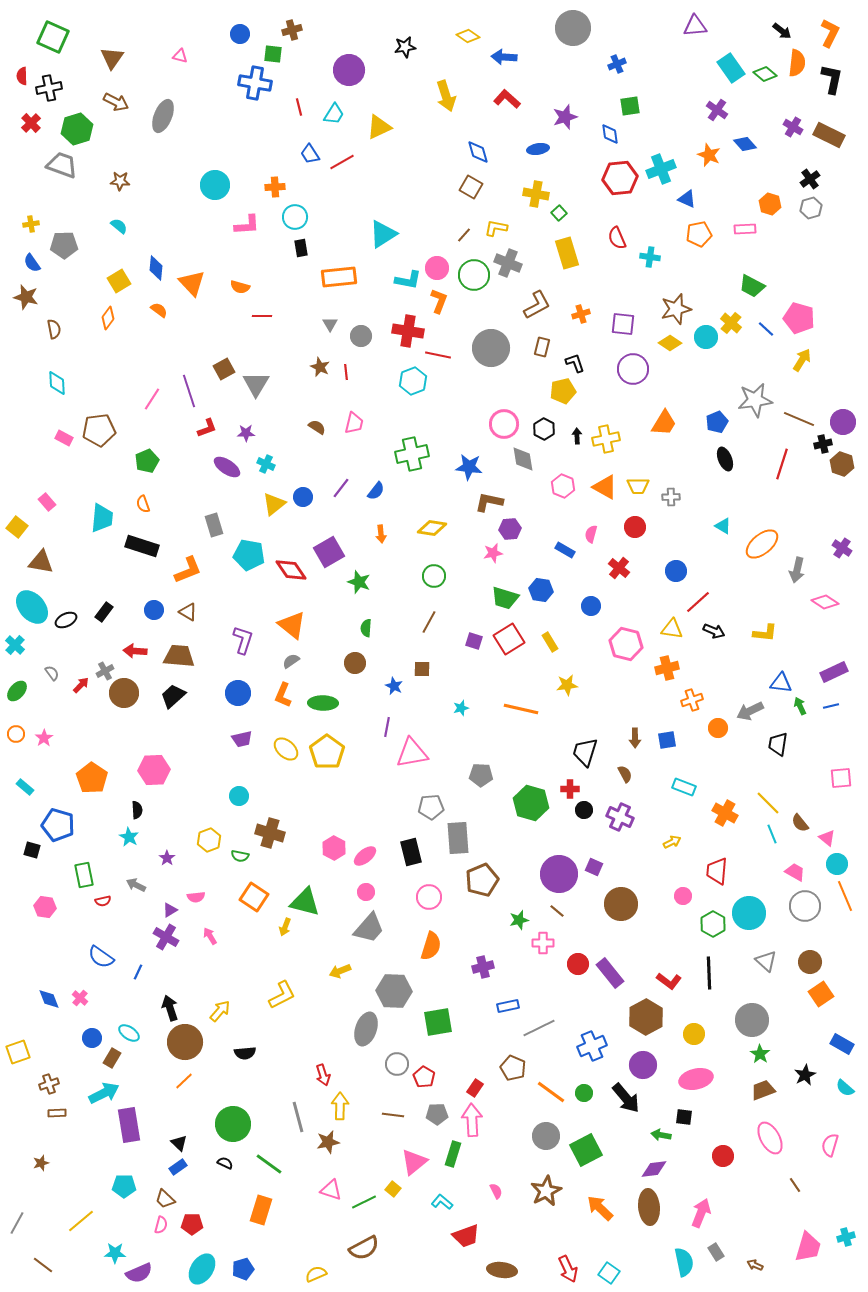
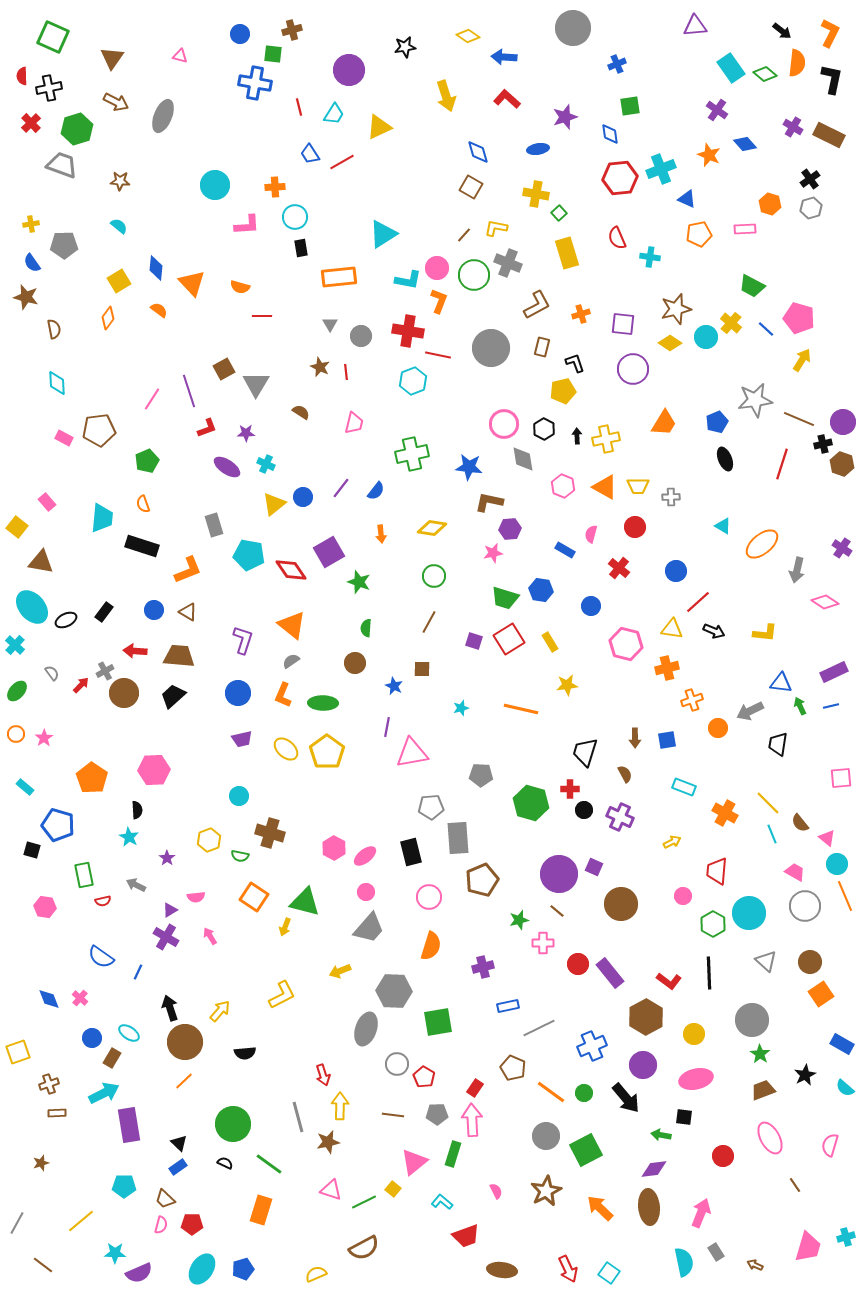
brown semicircle at (317, 427): moved 16 px left, 15 px up
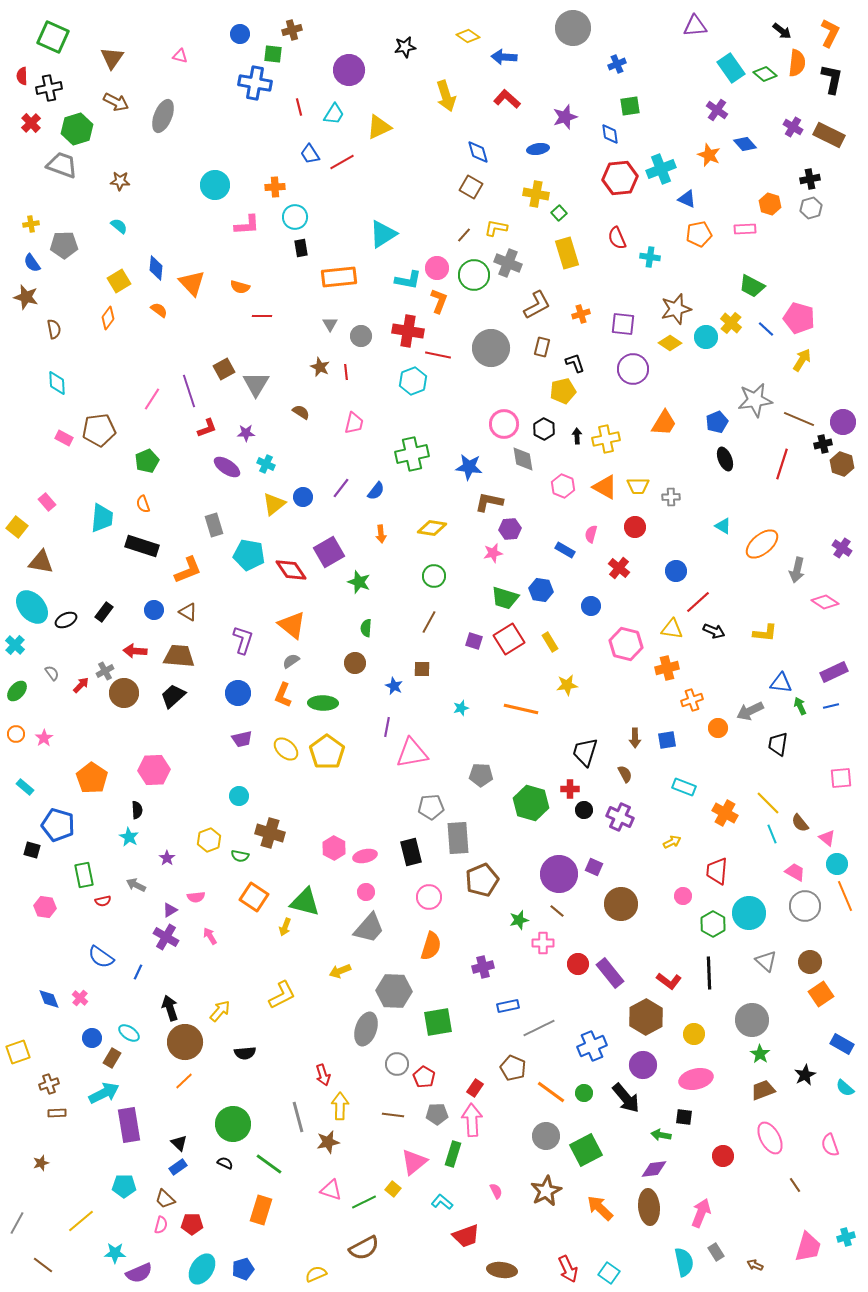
black cross at (810, 179): rotated 24 degrees clockwise
pink ellipse at (365, 856): rotated 25 degrees clockwise
pink semicircle at (830, 1145): rotated 35 degrees counterclockwise
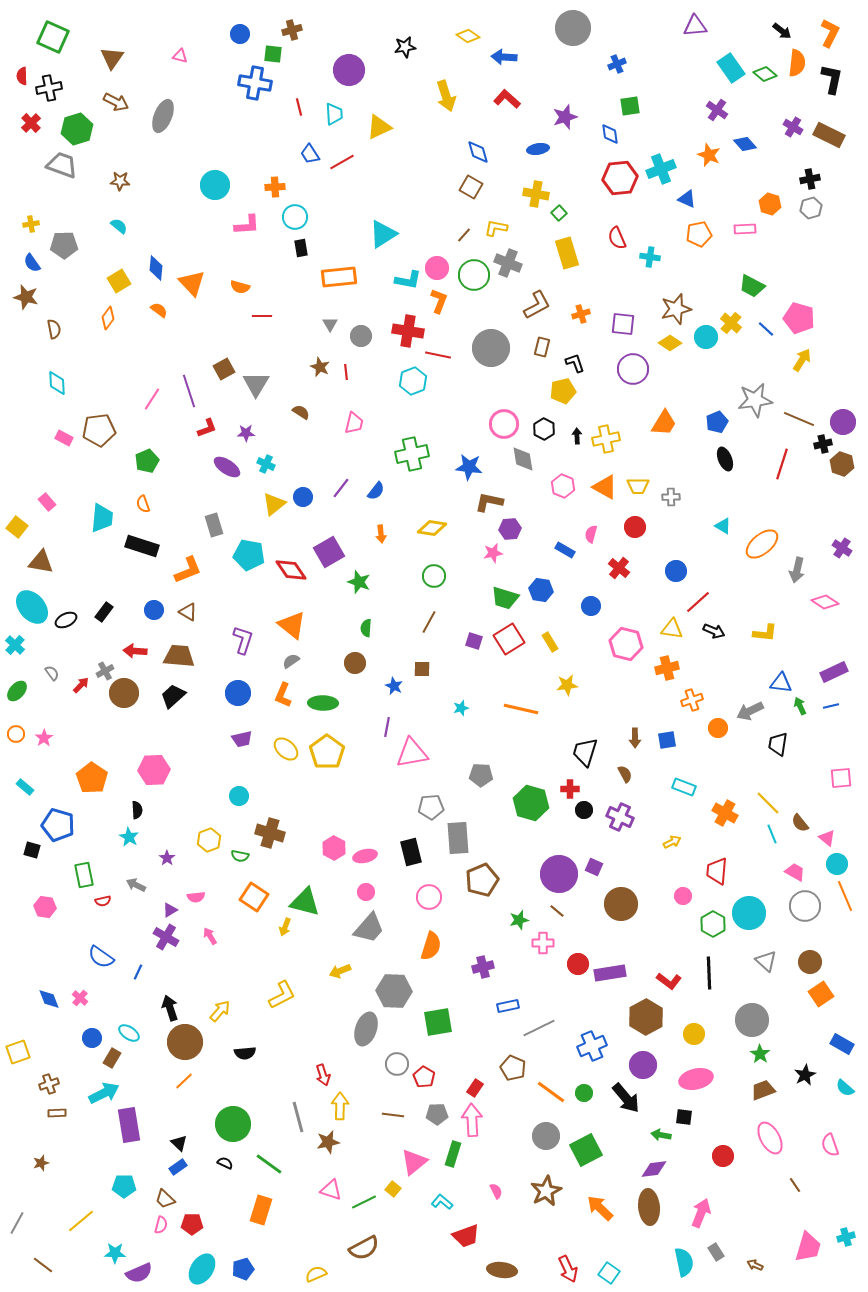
cyan trapezoid at (334, 114): rotated 35 degrees counterclockwise
purple rectangle at (610, 973): rotated 60 degrees counterclockwise
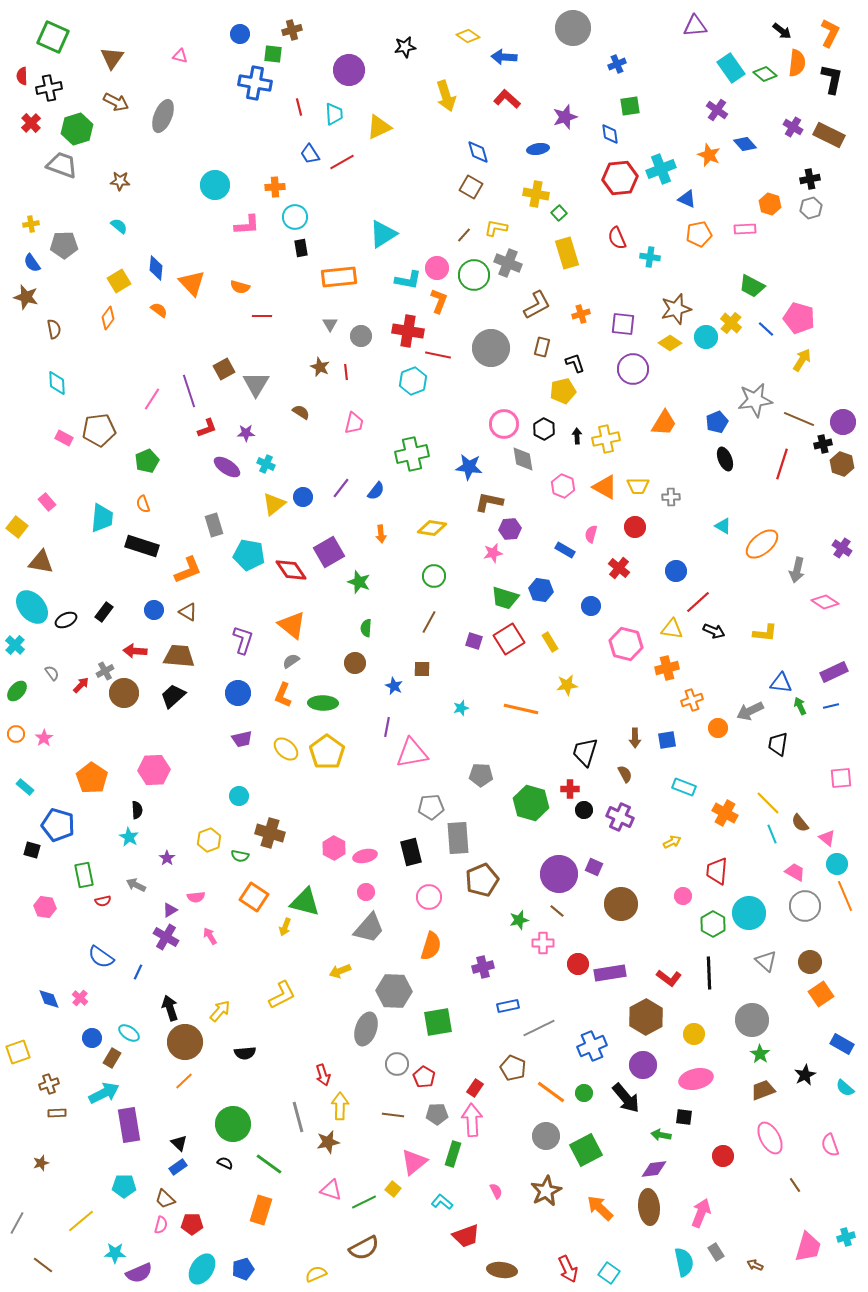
red L-shape at (669, 981): moved 3 px up
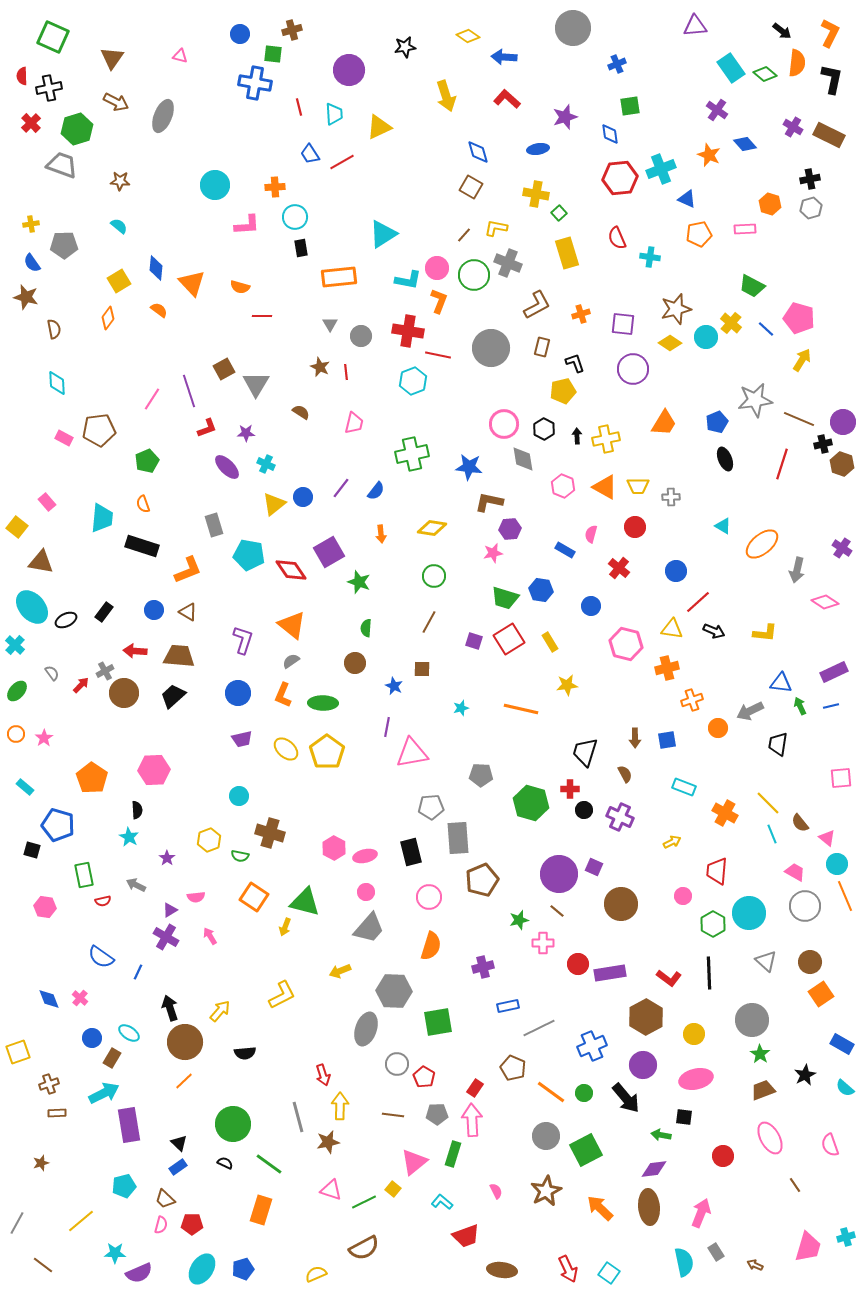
purple ellipse at (227, 467): rotated 12 degrees clockwise
cyan pentagon at (124, 1186): rotated 15 degrees counterclockwise
